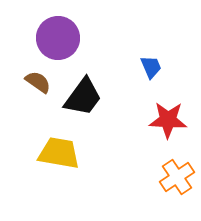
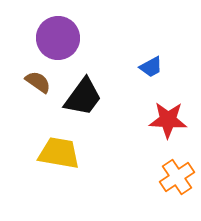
blue trapezoid: rotated 85 degrees clockwise
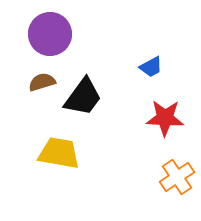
purple circle: moved 8 px left, 4 px up
brown semicircle: moved 4 px right; rotated 52 degrees counterclockwise
red star: moved 3 px left, 2 px up
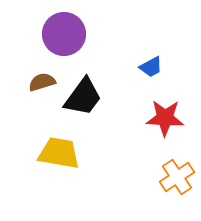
purple circle: moved 14 px right
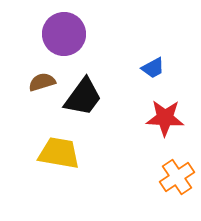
blue trapezoid: moved 2 px right, 1 px down
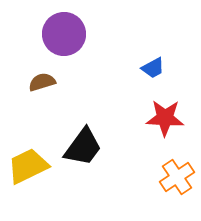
black trapezoid: moved 50 px down
yellow trapezoid: moved 31 px left, 13 px down; rotated 36 degrees counterclockwise
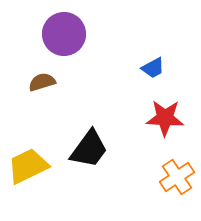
black trapezoid: moved 6 px right, 2 px down
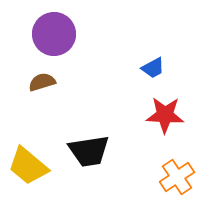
purple circle: moved 10 px left
red star: moved 3 px up
black trapezoid: moved 2 px down; rotated 45 degrees clockwise
yellow trapezoid: rotated 114 degrees counterclockwise
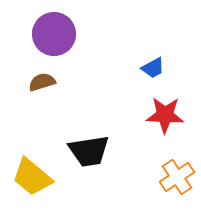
yellow trapezoid: moved 4 px right, 11 px down
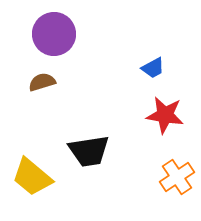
red star: rotated 6 degrees clockwise
